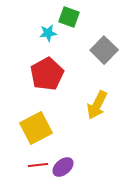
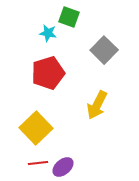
cyan star: rotated 18 degrees clockwise
red pentagon: moved 1 px right, 1 px up; rotated 12 degrees clockwise
yellow square: rotated 16 degrees counterclockwise
red line: moved 2 px up
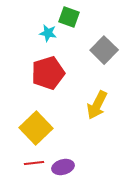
red line: moved 4 px left
purple ellipse: rotated 25 degrees clockwise
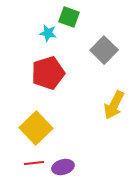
yellow arrow: moved 17 px right
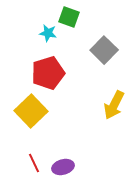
yellow square: moved 5 px left, 17 px up
red line: rotated 72 degrees clockwise
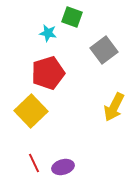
green square: moved 3 px right
gray square: rotated 8 degrees clockwise
yellow arrow: moved 2 px down
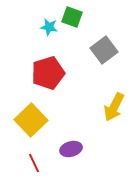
cyan star: moved 1 px right, 6 px up
yellow square: moved 9 px down
purple ellipse: moved 8 px right, 18 px up
